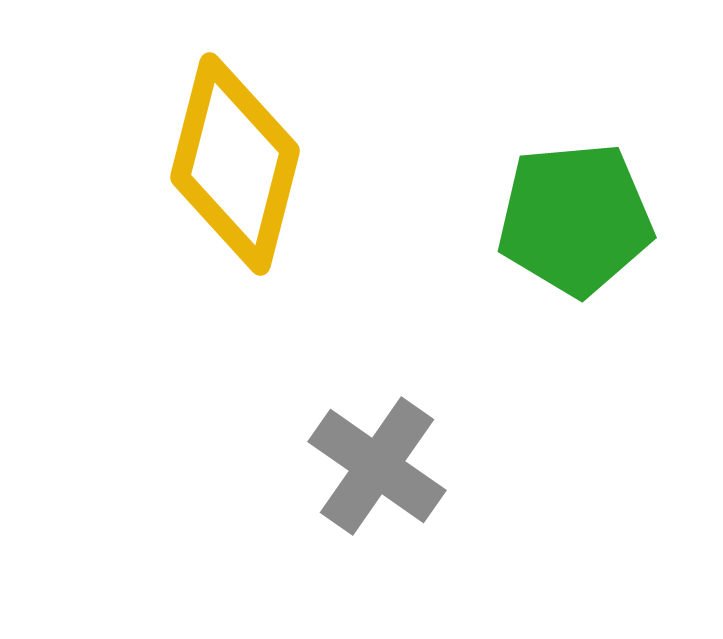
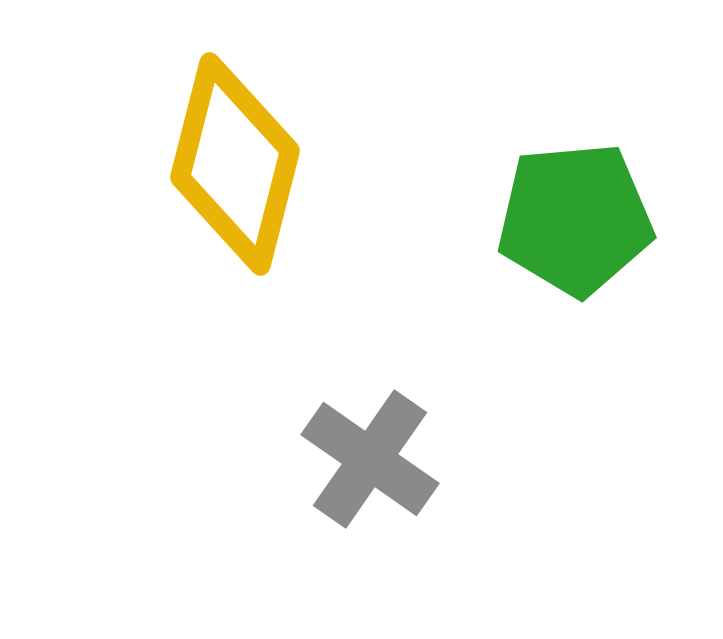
gray cross: moved 7 px left, 7 px up
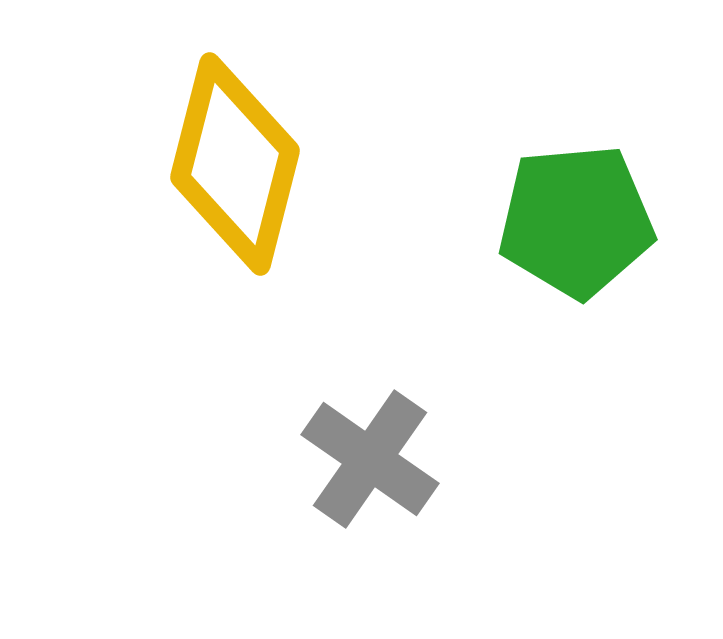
green pentagon: moved 1 px right, 2 px down
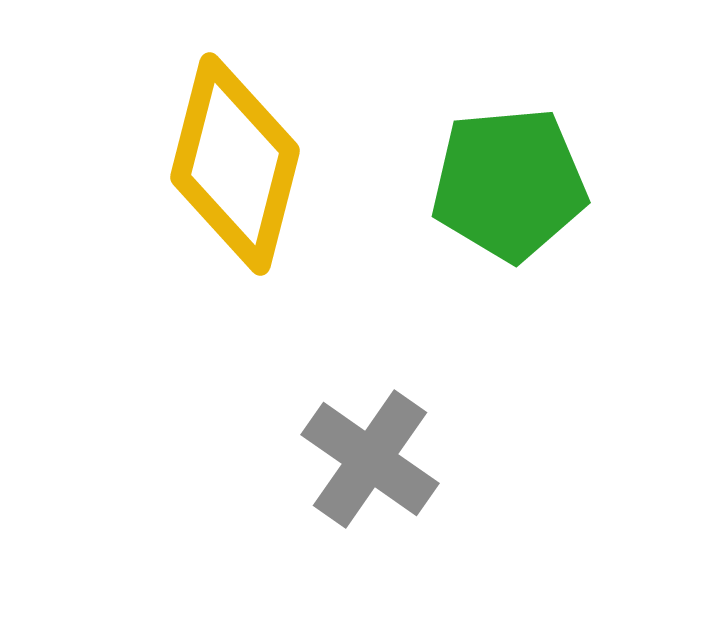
green pentagon: moved 67 px left, 37 px up
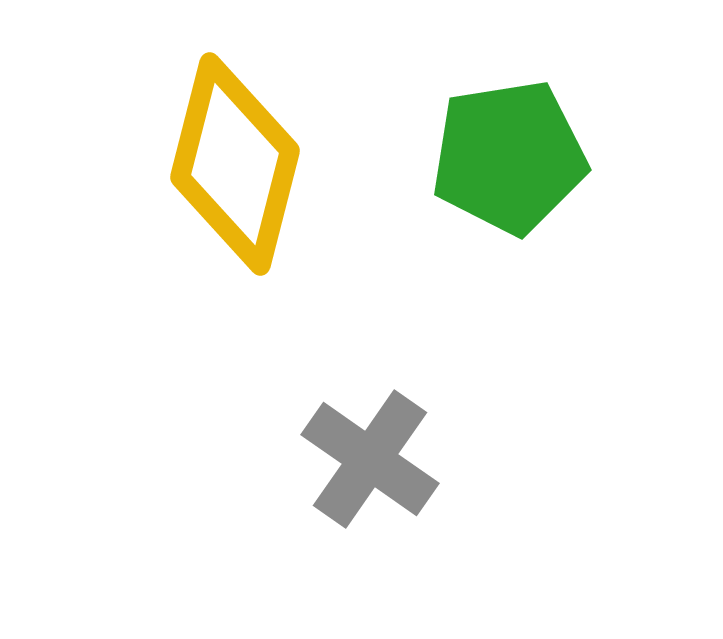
green pentagon: moved 27 px up; rotated 4 degrees counterclockwise
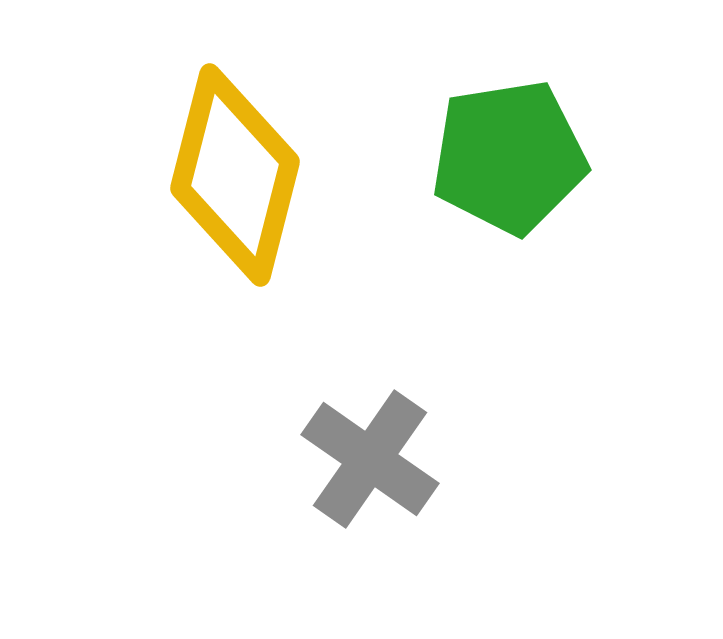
yellow diamond: moved 11 px down
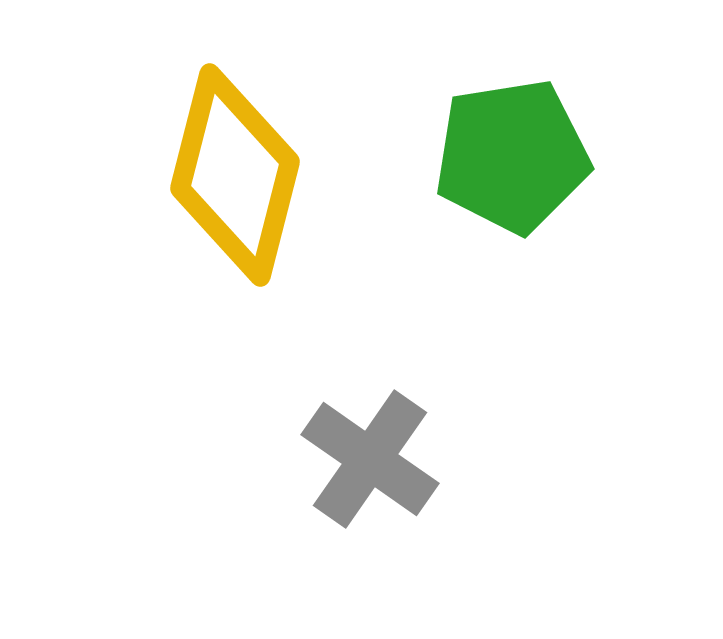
green pentagon: moved 3 px right, 1 px up
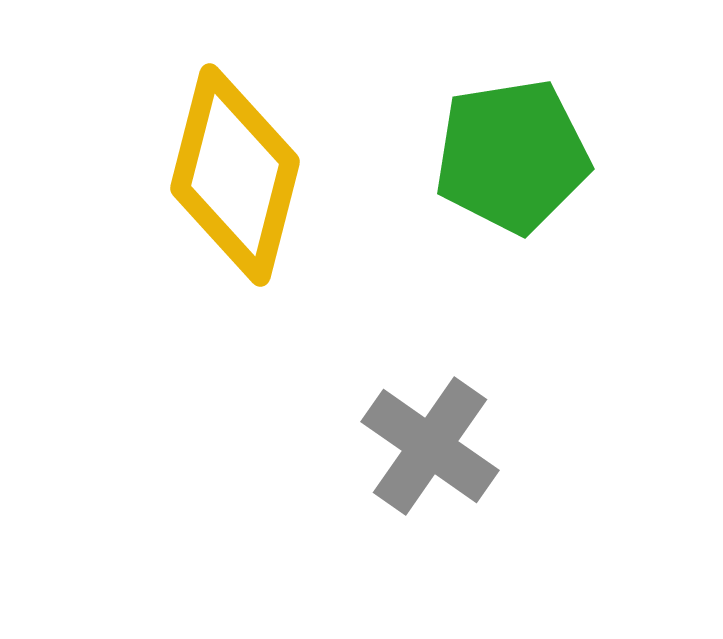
gray cross: moved 60 px right, 13 px up
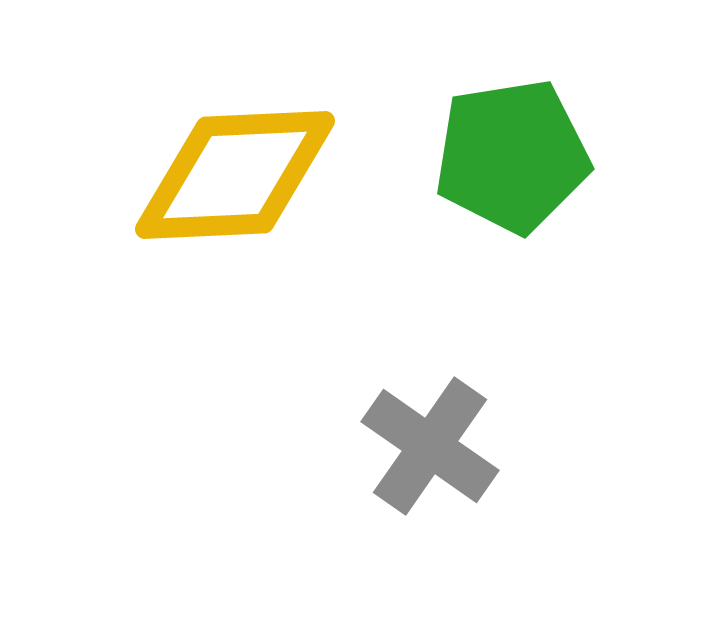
yellow diamond: rotated 73 degrees clockwise
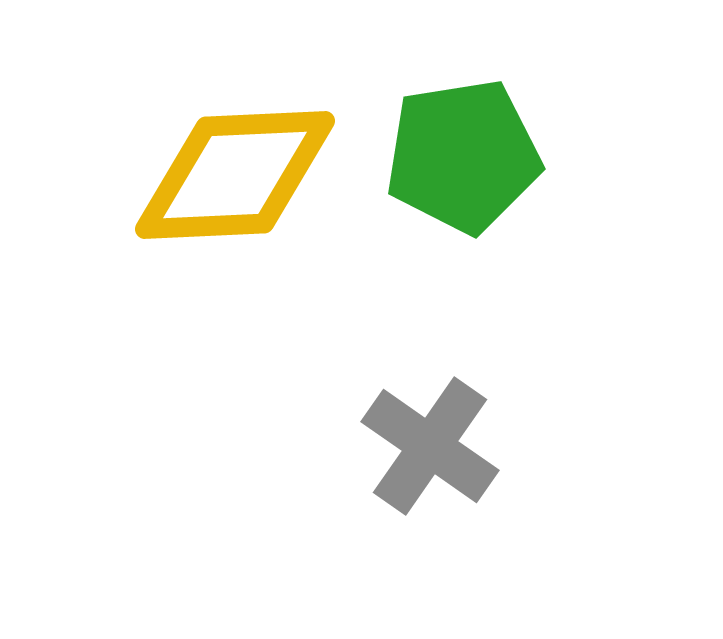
green pentagon: moved 49 px left
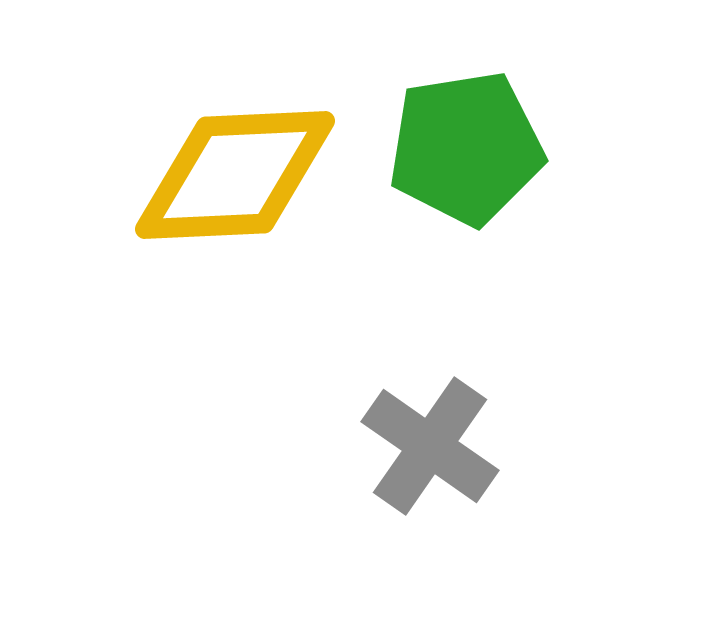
green pentagon: moved 3 px right, 8 px up
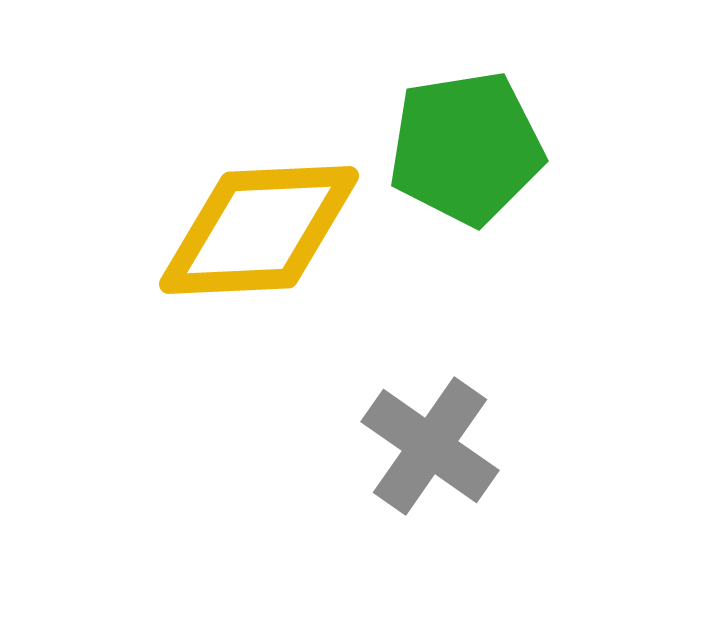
yellow diamond: moved 24 px right, 55 px down
